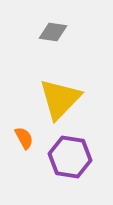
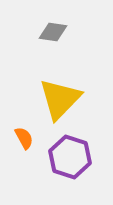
purple hexagon: rotated 9 degrees clockwise
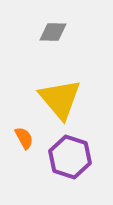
gray diamond: rotated 8 degrees counterclockwise
yellow triangle: rotated 24 degrees counterclockwise
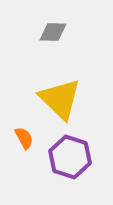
yellow triangle: rotated 6 degrees counterclockwise
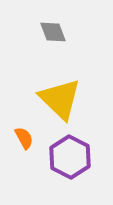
gray diamond: rotated 68 degrees clockwise
purple hexagon: rotated 9 degrees clockwise
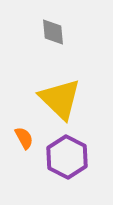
gray diamond: rotated 16 degrees clockwise
purple hexagon: moved 3 px left
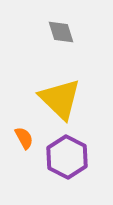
gray diamond: moved 8 px right; rotated 12 degrees counterclockwise
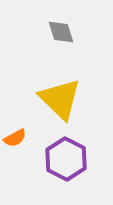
orange semicircle: moved 9 px left; rotated 90 degrees clockwise
purple hexagon: moved 1 px left, 2 px down
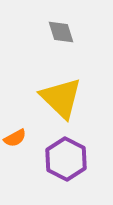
yellow triangle: moved 1 px right, 1 px up
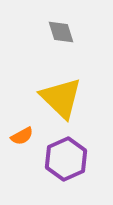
orange semicircle: moved 7 px right, 2 px up
purple hexagon: rotated 9 degrees clockwise
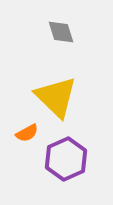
yellow triangle: moved 5 px left, 1 px up
orange semicircle: moved 5 px right, 3 px up
